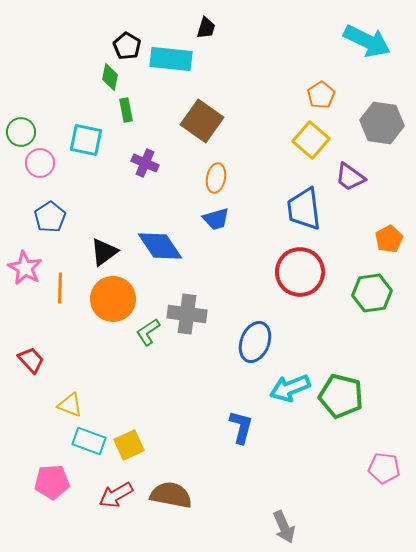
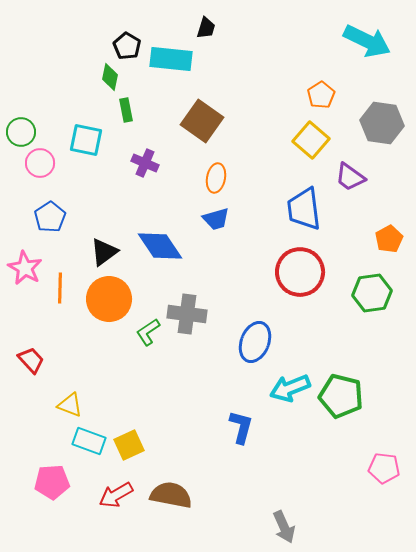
orange circle at (113, 299): moved 4 px left
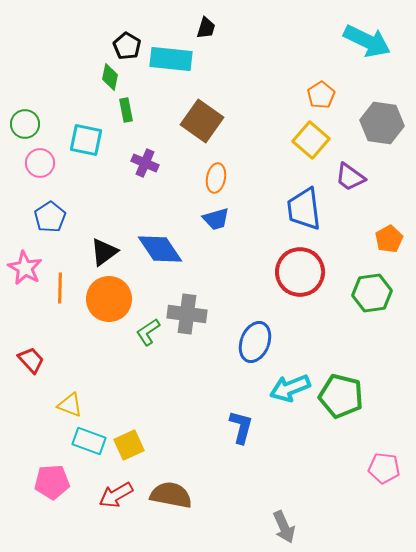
green circle at (21, 132): moved 4 px right, 8 px up
blue diamond at (160, 246): moved 3 px down
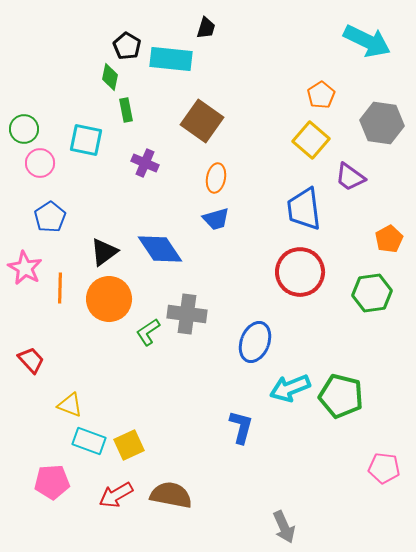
green circle at (25, 124): moved 1 px left, 5 px down
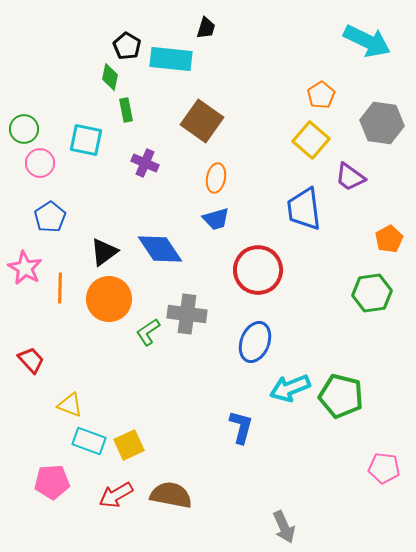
red circle at (300, 272): moved 42 px left, 2 px up
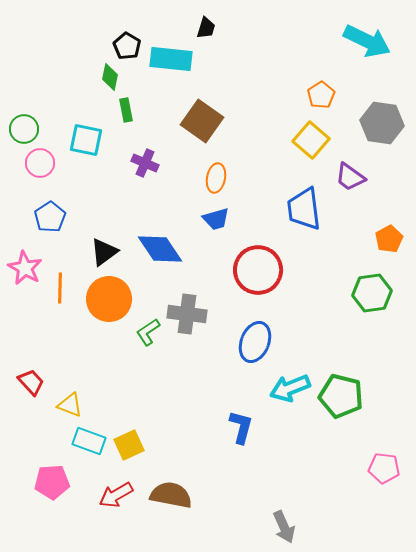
red trapezoid at (31, 360): moved 22 px down
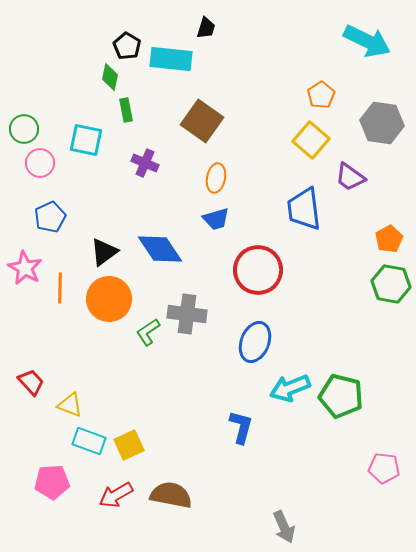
blue pentagon at (50, 217): rotated 8 degrees clockwise
green hexagon at (372, 293): moved 19 px right, 9 px up; rotated 18 degrees clockwise
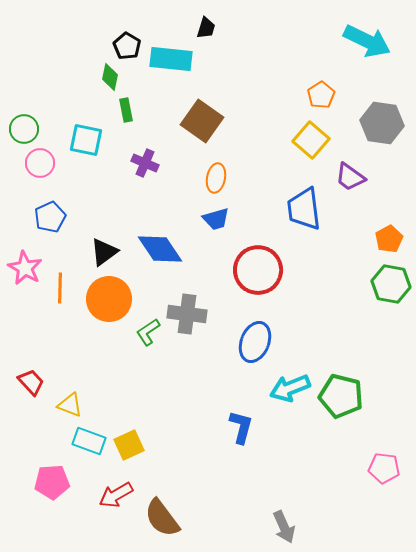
brown semicircle at (171, 495): moved 9 px left, 23 px down; rotated 138 degrees counterclockwise
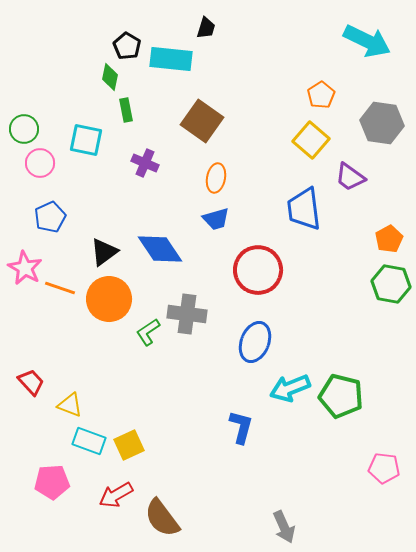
orange line at (60, 288): rotated 72 degrees counterclockwise
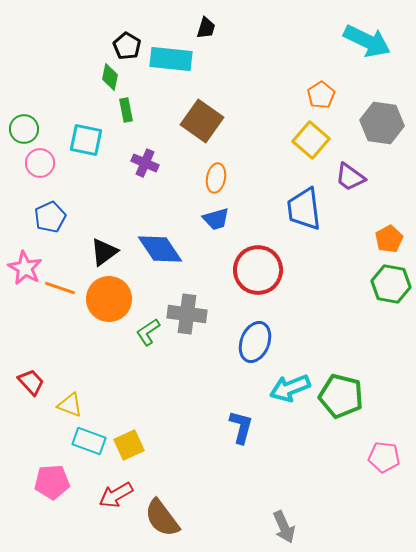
pink pentagon at (384, 468): moved 11 px up
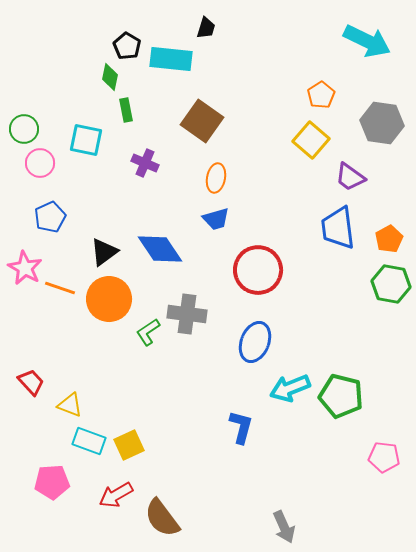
blue trapezoid at (304, 209): moved 34 px right, 19 px down
